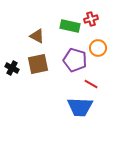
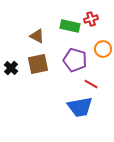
orange circle: moved 5 px right, 1 px down
black cross: moved 1 px left; rotated 16 degrees clockwise
blue trapezoid: rotated 12 degrees counterclockwise
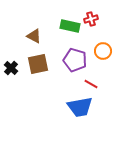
brown triangle: moved 3 px left
orange circle: moved 2 px down
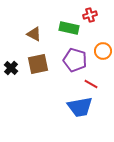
red cross: moved 1 px left, 4 px up
green rectangle: moved 1 px left, 2 px down
brown triangle: moved 2 px up
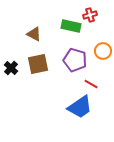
green rectangle: moved 2 px right, 2 px up
blue trapezoid: rotated 24 degrees counterclockwise
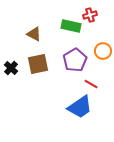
purple pentagon: rotated 25 degrees clockwise
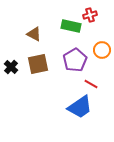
orange circle: moved 1 px left, 1 px up
black cross: moved 1 px up
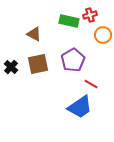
green rectangle: moved 2 px left, 5 px up
orange circle: moved 1 px right, 15 px up
purple pentagon: moved 2 px left
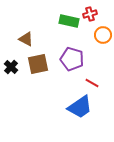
red cross: moved 1 px up
brown triangle: moved 8 px left, 5 px down
purple pentagon: moved 1 px left, 1 px up; rotated 25 degrees counterclockwise
red line: moved 1 px right, 1 px up
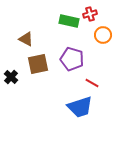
black cross: moved 10 px down
blue trapezoid: rotated 16 degrees clockwise
